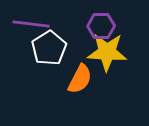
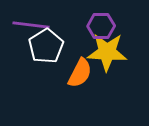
purple line: moved 1 px down
white pentagon: moved 3 px left, 2 px up
orange semicircle: moved 6 px up
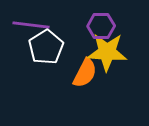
white pentagon: moved 1 px down
orange semicircle: moved 5 px right
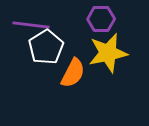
purple hexagon: moved 7 px up
yellow star: moved 1 px right, 1 px down; rotated 15 degrees counterclockwise
orange semicircle: moved 12 px left
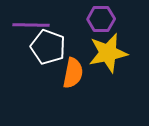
purple line: rotated 6 degrees counterclockwise
white pentagon: moved 2 px right; rotated 20 degrees counterclockwise
orange semicircle: rotated 16 degrees counterclockwise
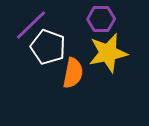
purple line: rotated 45 degrees counterclockwise
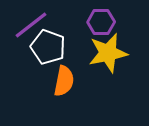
purple hexagon: moved 3 px down
purple line: rotated 6 degrees clockwise
orange semicircle: moved 9 px left, 8 px down
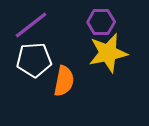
white pentagon: moved 14 px left, 13 px down; rotated 24 degrees counterclockwise
